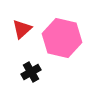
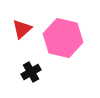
pink hexagon: moved 1 px right
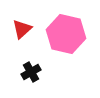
pink hexagon: moved 3 px right, 4 px up
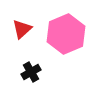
pink hexagon: rotated 24 degrees clockwise
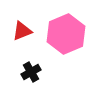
red triangle: moved 2 px down; rotated 20 degrees clockwise
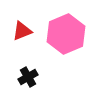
black cross: moved 3 px left, 5 px down
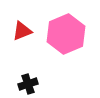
black cross: moved 7 px down; rotated 12 degrees clockwise
